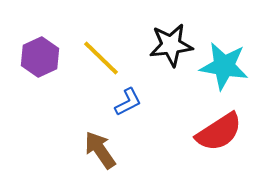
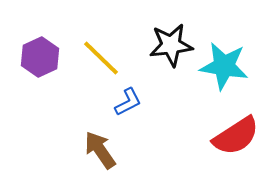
red semicircle: moved 17 px right, 4 px down
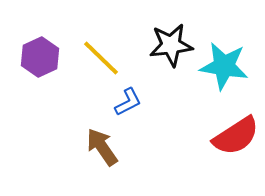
brown arrow: moved 2 px right, 3 px up
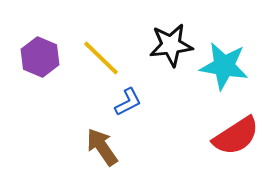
purple hexagon: rotated 12 degrees counterclockwise
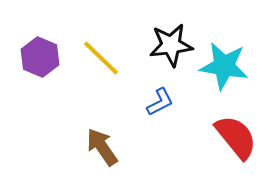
blue L-shape: moved 32 px right
red semicircle: moved 1 px down; rotated 96 degrees counterclockwise
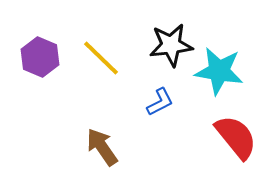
cyan star: moved 5 px left, 5 px down
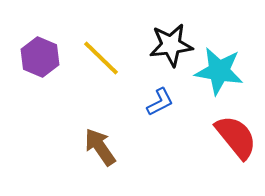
brown arrow: moved 2 px left
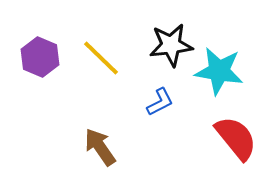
red semicircle: moved 1 px down
